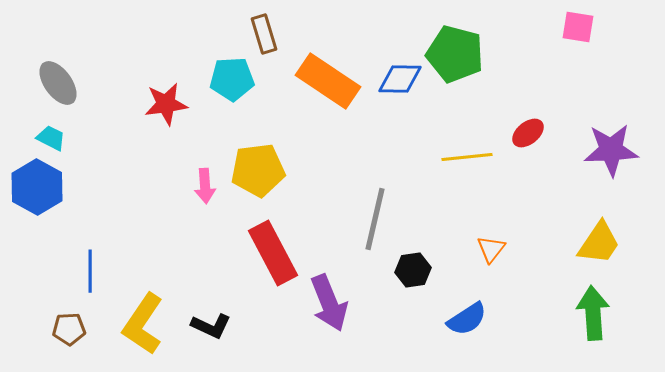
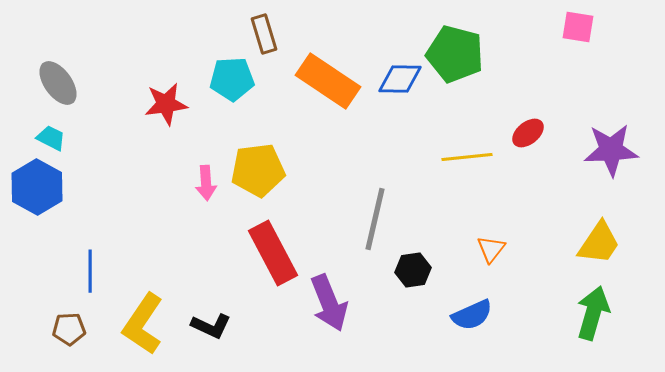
pink arrow: moved 1 px right, 3 px up
green arrow: rotated 20 degrees clockwise
blue semicircle: moved 5 px right, 4 px up; rotated 9 degrees clockwise
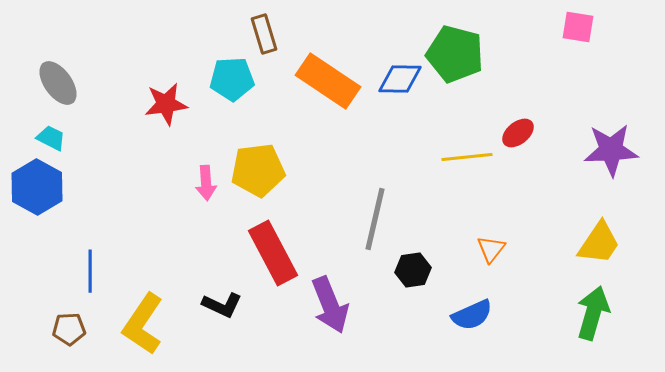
red ellipse: moved 10 px left
purple arrow: moved 1 px right, 2 px down
black L-shape: moved 11 px right, 21 px up
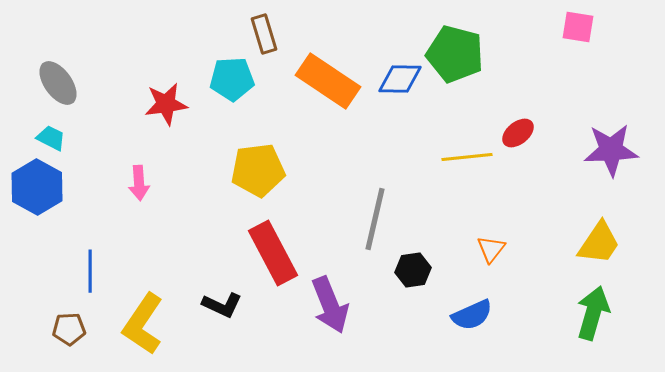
pink arrow: moved 67 px left
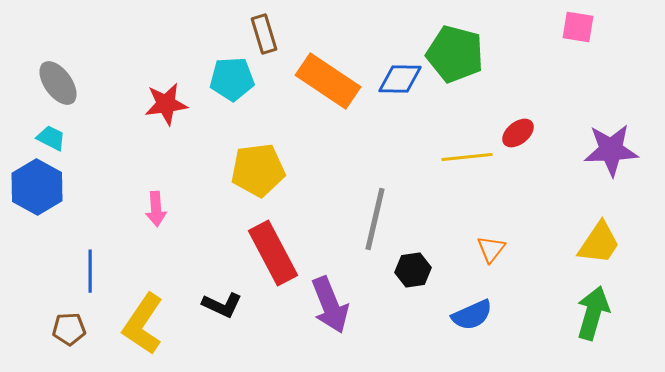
pink arrow: moved 17 px right, 26 px down
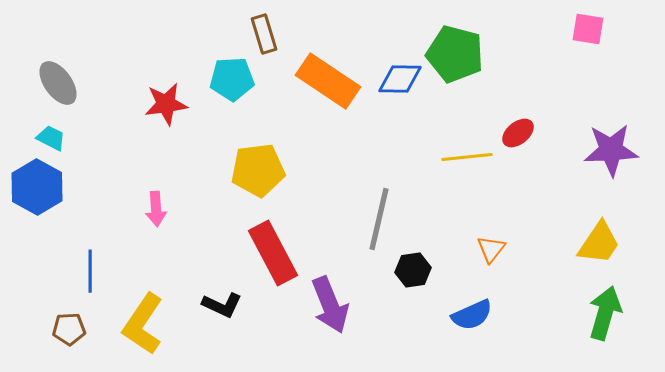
pink square: moved 10 px right, 2 px down
gray line: moved 4 px right
green arrow: moved 12 px right
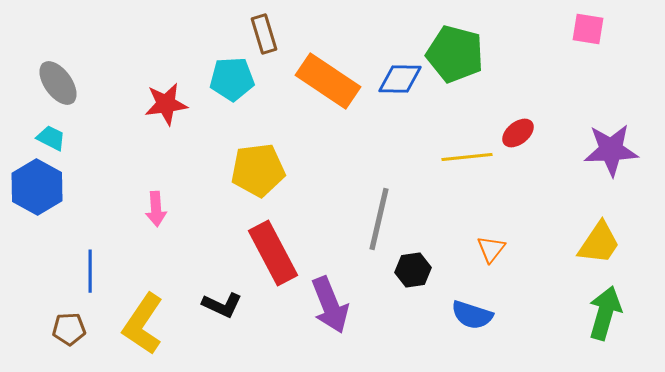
blue semicircle: rotated 42 degrees clockwise
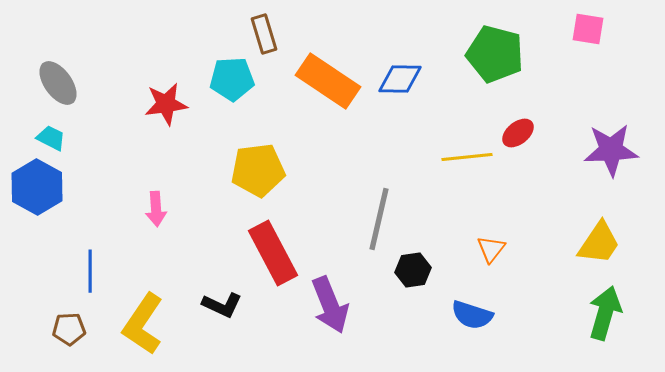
green pentagon: moved 40 px right
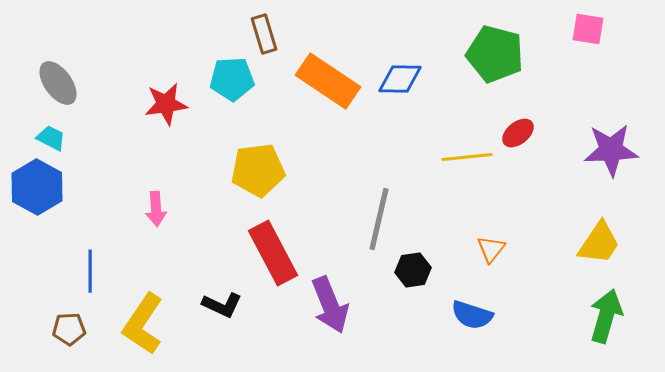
green arrow: moved 1 px right, 3 px down
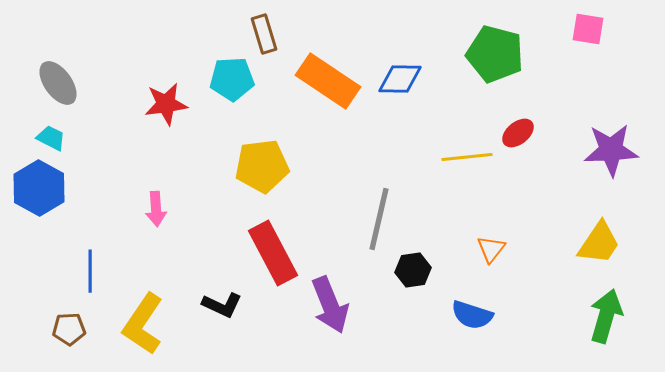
yellow pentagon: moved 4 px right, 4 px up
blue hexagon: moved 2 px right, 1 px down
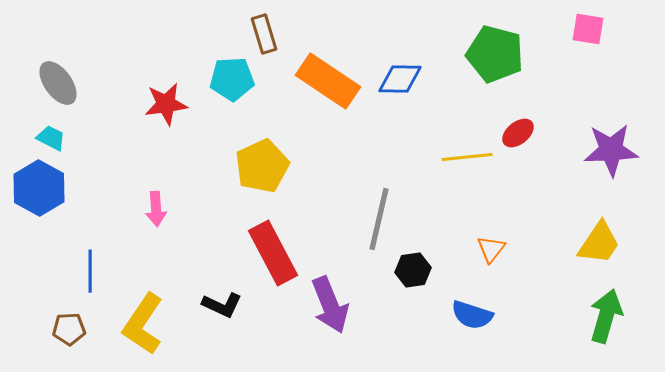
yellow pentagon: rotated 18 degrees counterclockwise
